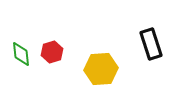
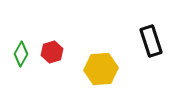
black rectangle: moved 3 px up
green diamond: rotated 35 degrees clockwise
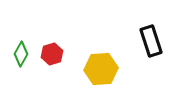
red hexagon: moved 2 px down
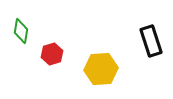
green diamond: moved 23 px up; rotated 20 degrees counterclockwise
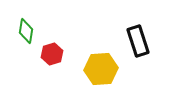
green diamond: moved 5 px right
black rectangle: moved 13 px left
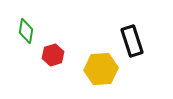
black rectangle: moved 6 px left
red hexagon: moved 1 px right, 1 px down
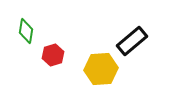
black rectangle: rotated 68 degrees clockwise
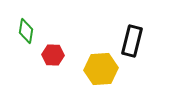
black rectangle: rotated 36 degrees counterclockwise
red hexagon: rotated 20 degrees clockwise
